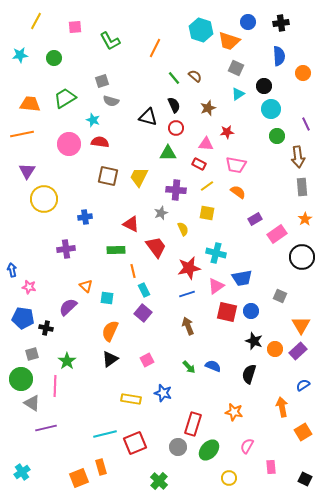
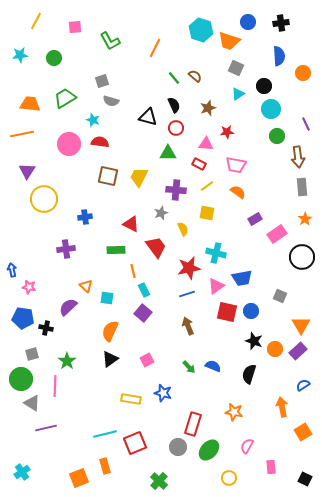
orange rectangle at (101, 467): moved 4 px right, 1 px up
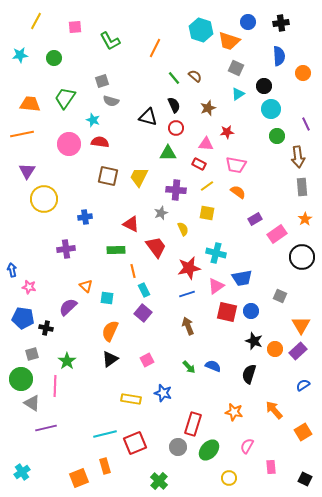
green trapezoid at (65, 98): rotated 25 degrees counterclockwise
orange arrow at (282, 407): moved 8 px left, 3 px down; rotated 30 degrees counterclockwise
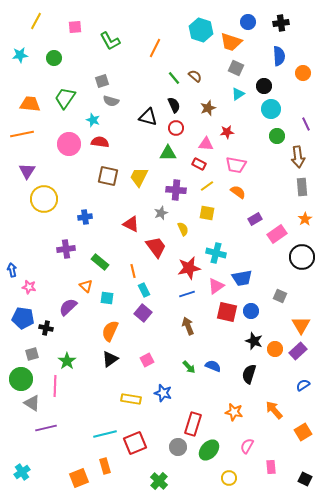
orange trapezoid at (229, 41): moved 2 px right, 1 px down
green rectangle at (116, 250): moved 16 px left, 12 px down; rotated 42 degrees clockwise
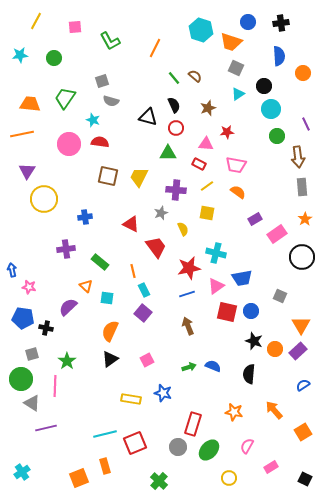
green arrow at (189, 367): rotated 64 degrees counterclockwise
black semicircle at (249, 374): rotated 12 degrees counterclockwise
pink rectangle at (271, 467): rotated 64 degrees clockwise
